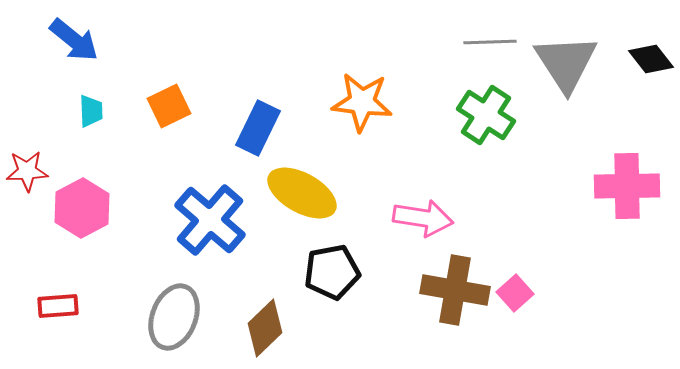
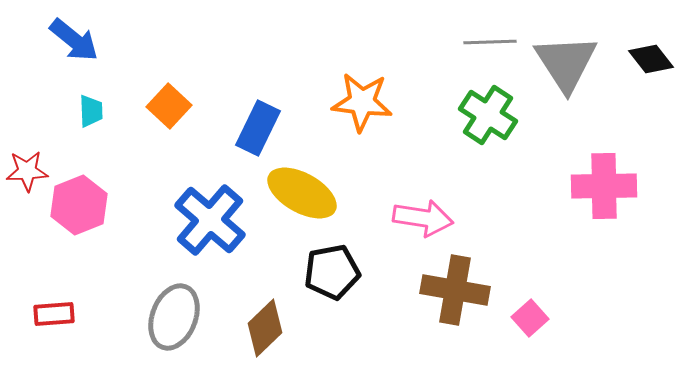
orange square: rotated 21 degrees counterclockwise
green cross: moved 2 px right
pink cross: moved 23 px left
pink hexagon: moved 3 px left, 3 px up; rotated 6 degrees clockwise
pink square: moved 15 px right, 25 px down
red rectangle: moved 4 px left, 8 px down
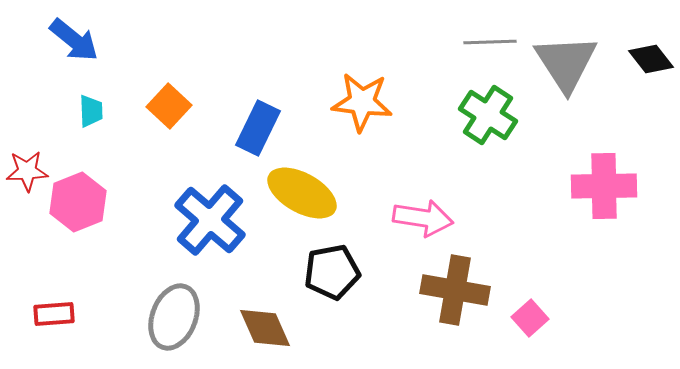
pink hexagon: moved 1 px left, 3 px up
brown diamond: rotated 70 degrees counterclockwise
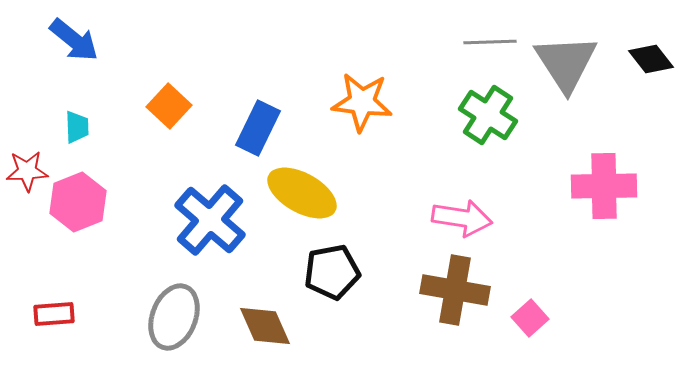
cyan trapezoid: moved 14 px left, 16 px down
pink arrow: moved 39 px right
brown diamond: moved 2 px up
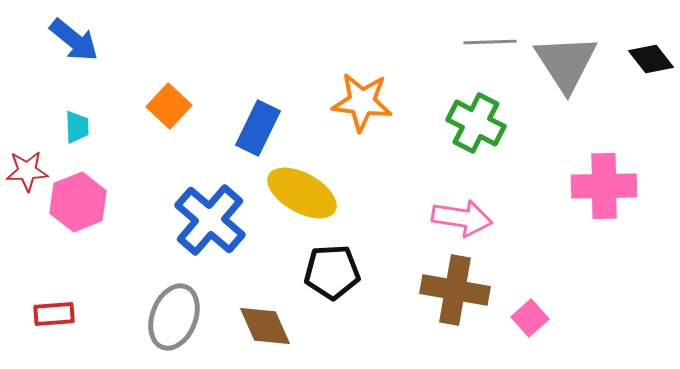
green cross: moved 12 px left, 8 px down; rotated 6 degrees counterclockwise
black pentagon: rotated 8 degrees clockwise
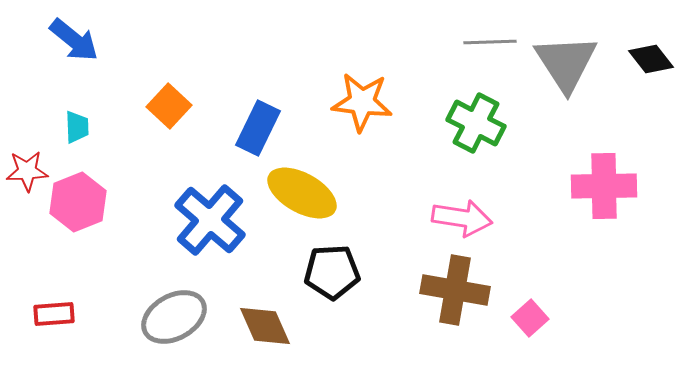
gray ellipse: rotated 40 degrees clockwise
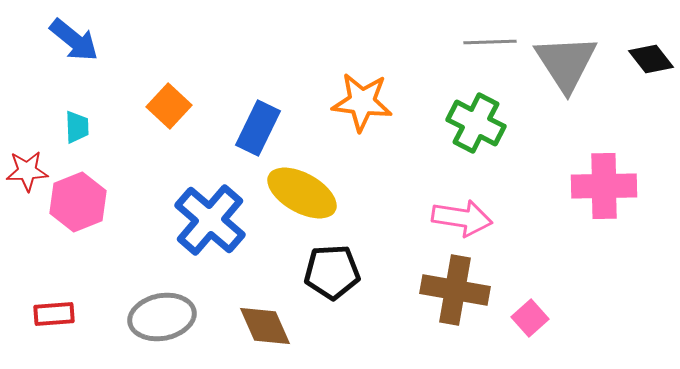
gray ellipse: moved 12 px left; rotated 18 degrees clockwise
